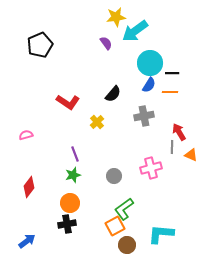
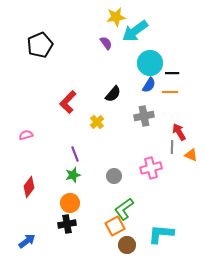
red L-shape: rotated 100 degrees clockwise
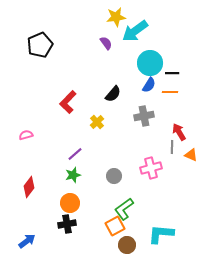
purple line: rotated 70 degrees clockwise
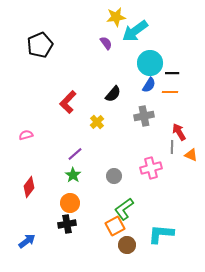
green star: rotated 21 degrees counterclockwise
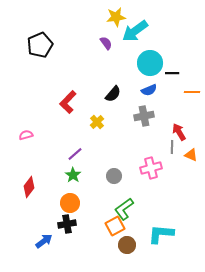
blue semicircle: moved 5 px down; rotated 35 degrees clockwise
orange line: moved 22 px right
blue arrow: moved 17 px right
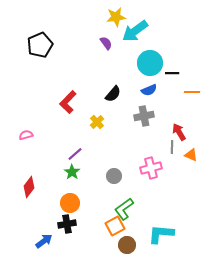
green star: moved 1 px left, 3 px up
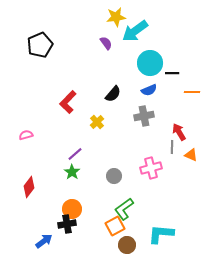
orange circle: moved 2 px right, 6 px down
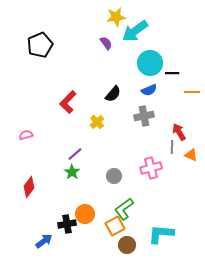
orange circle: moved 13 px right, 5 px down
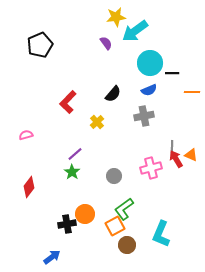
red arrow: moved 3 px left, 27 px down
cyan L-shape: rotated 72 degrees counterclockwise
blue arrow: moved 8 px right, 16 px down
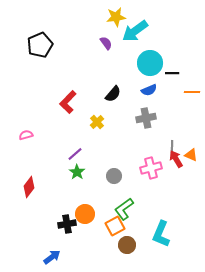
gray cross: moved 2 px right, 2 px down
green star: moved 5 px right
